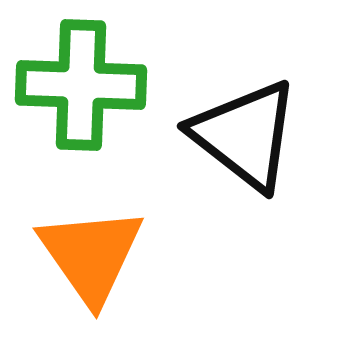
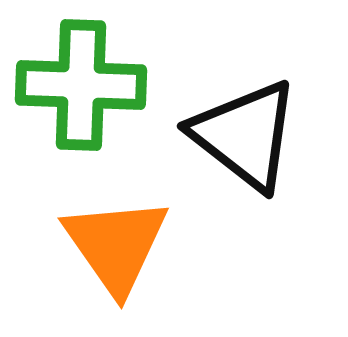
orange triangle: moved 25 px right, 10 px up
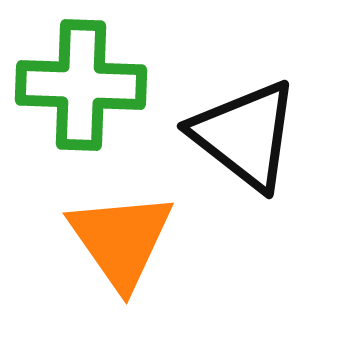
orange triangle: moved 5 px right, 5 px up
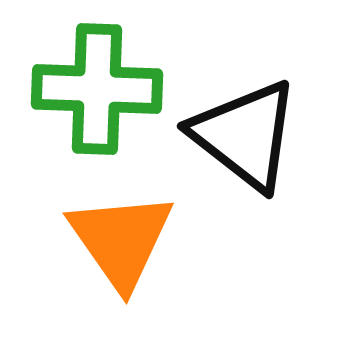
green cross: moved 16 px right, 4 px down
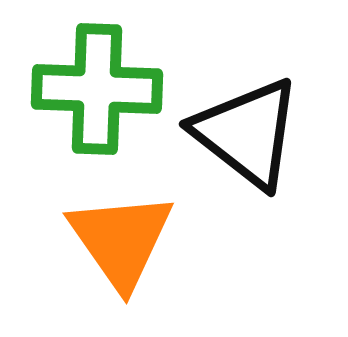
black triangle: moved 2 px right, 2 px up
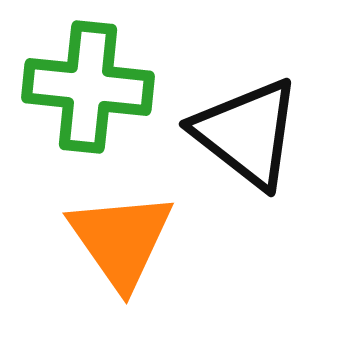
green cross: moved 9 px left, 2 px up; rotated 4 degrees clockwise
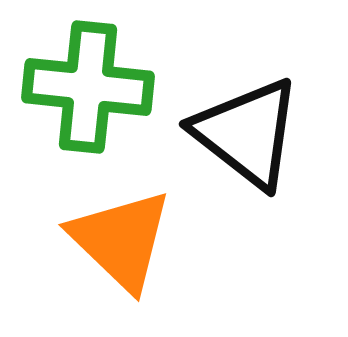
orange triangle: rotated 11 degrees counterclockwise
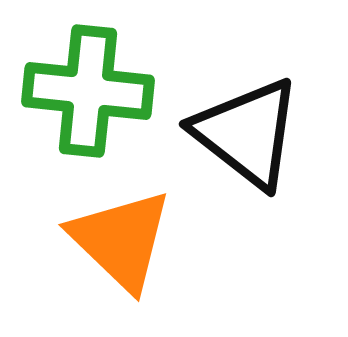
green cross: moved 4 px down
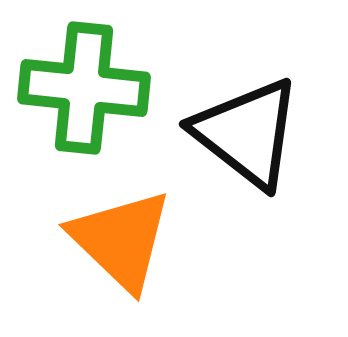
green cross: moved 4 px left, 3 px up
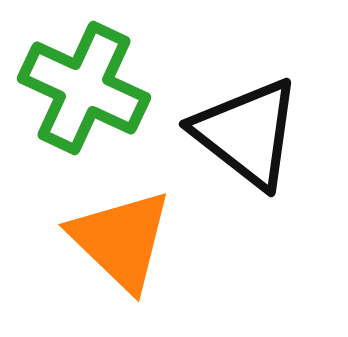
green cross: rotated 19 degrees clockwise
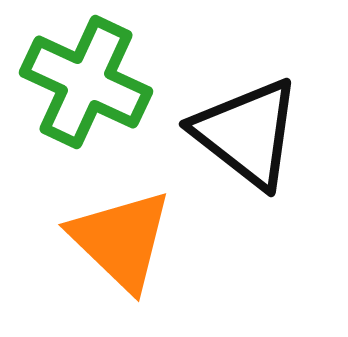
green cross: moved 2 px right, 6 px up
